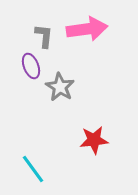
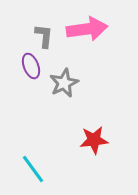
gray star: moved 4 px right, 4 px up; rotated 16 degrees clockwise
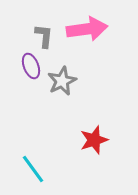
gray star: moved 2 px left, 2 px up
red star: rotated 12 degrees counterclockwise
